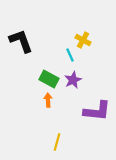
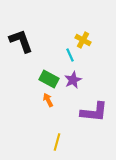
orange arrow: rotated 24 degrees counterclockwise
purple L-shape: moved 3 px left, 1 px down
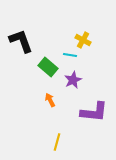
cyan line: rotated 56 degrees counterclockwise
green rectangle: moved 1 px left, 12 px up; rotated 12 degrees clockwise
orange arrow: moved 2 px right
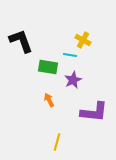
green rectangle: rotated 30 degrees counterclockwise
orange arrow: moved 1 px left
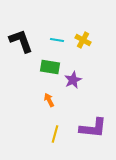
cyan line: moved 13 px left, 15 px up
green rectangle: moved 2 px right
purple L-shape: moved 1 px left, 16 px down
yellow line: moved 2 px left, 8 px up
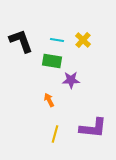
yellow cross: rotated 14 degrees clockwise
green rectangle: moved 2 px right, 6 px up
purple star: moved 2 px left; rotated 24 degrees clockwise
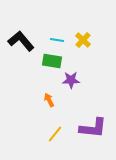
black L-shape: rotated 20 degrees counterclockwise
yellow line: rotated 24 degrees clockwise
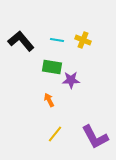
yellow cross: rotated 21 degrees counterclockwise
green rectangle: moved 6 px down
purple L-shape: moved 2 px right, 9 px down; rotated 56 degrees clockwise
